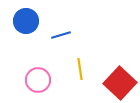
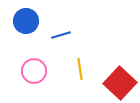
pink circle: moved 4 px left, 9 px up
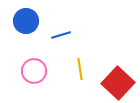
red square: moved 2 px left
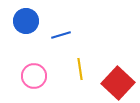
pink circle: moved 5 px down
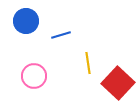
yellow line: moved 8 px right, 6 px up
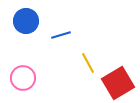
yellow line: rotated 20 degrees counterclockwise
pink circle: moved 11 px left, 2 px down
red square: rotated 16 degrees clockwise
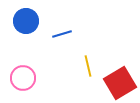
blue line: moved 1 px right, 1 px up
yellow line: moved 3 px down; rotated 15 degrees clockwise
red square: moved 2 px right
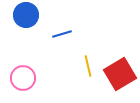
blue circle: moved 6 px up
red square: moved 9 px up
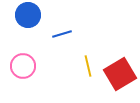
blue circle: moved 2 px right
pink circle: moved 12 px up
